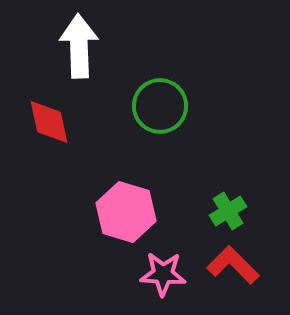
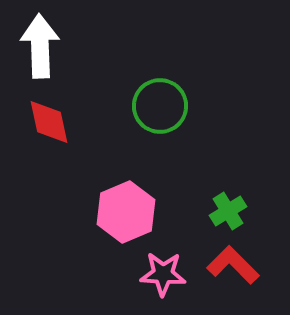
white arrow: moved 39 px left
pink hexagon: rotated 20 degrees clockwise
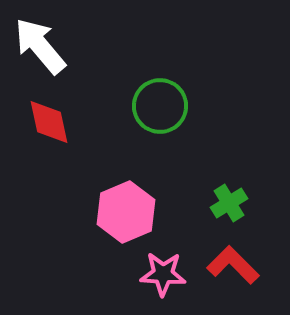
white arrow: rotated 38 degrees counterclockwise
green cross: moved 1 px right, 8 px up
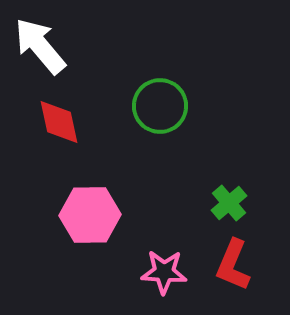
red diamond: moved 10 px right
green cross: rotated 9 degrees counterclockwise
pink hexagon: moved 36 px left, 3 px down; rotated 22 degrees clockwise
red L-shape: rotated 112 degrees counterclockwise
pink star: moved 1 px right, 2 px up
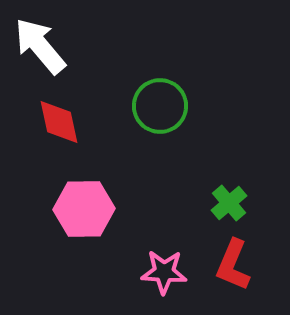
pink hexagon: moved 6 px left, 6 px up
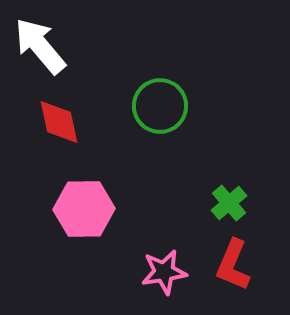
pink star: rotated 12 degrees counterclockwise
